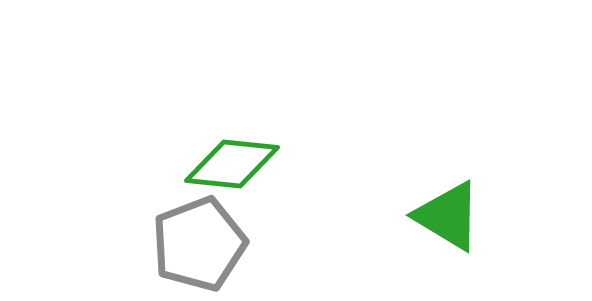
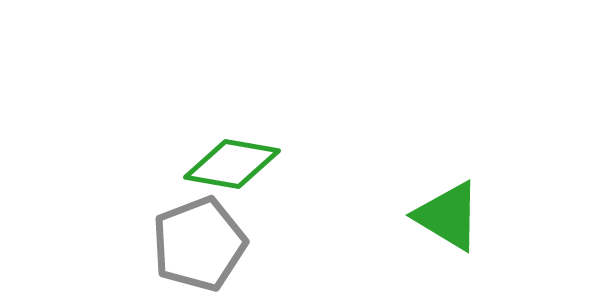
green diamond: rotated 4 degrees clockwise
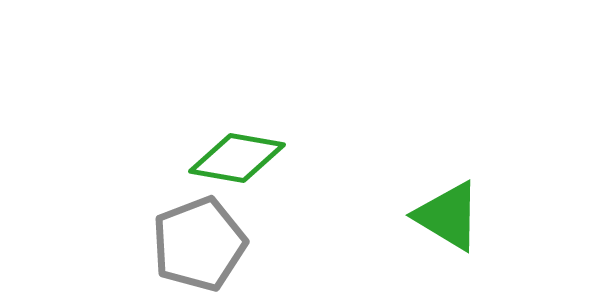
green diamond: moved 5 px right, 6 px up
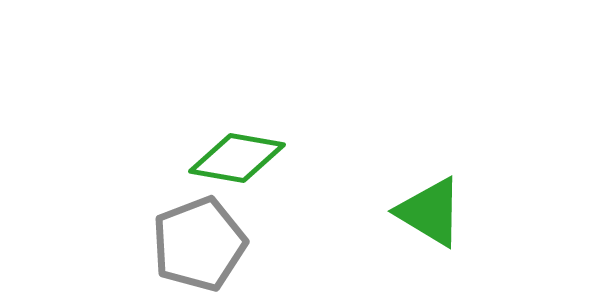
green triangle: moved 18 px left, 4 px up
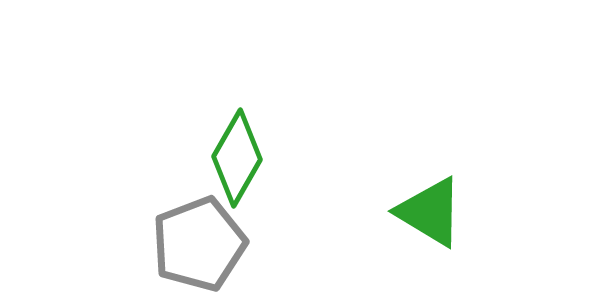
green diamond: rotated 70 degrees counterclockwise
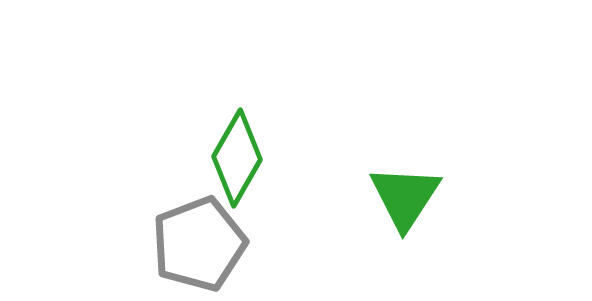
green triangle: moved 25 px left, 15 px up; rotated 32 degrees clockwise
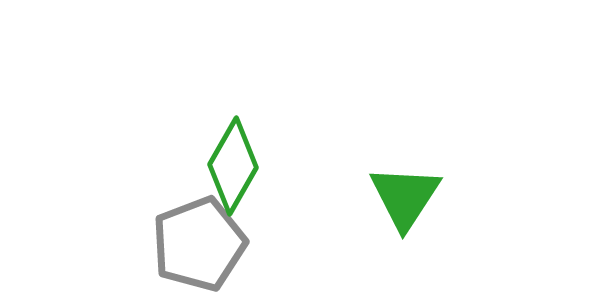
green diamond: moved 4 px left, 8 px down
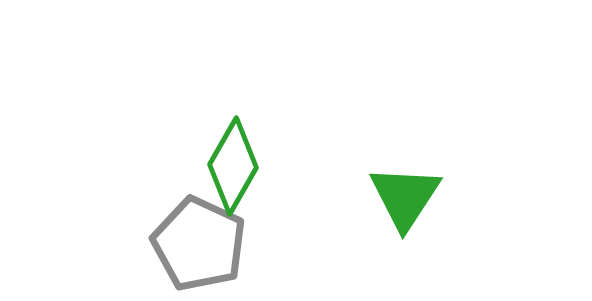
gray pentagon: rotated 26 degrees counterclockwise
